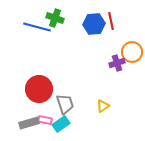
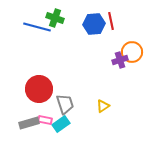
purple cross: moved 3 px right, 3 px up
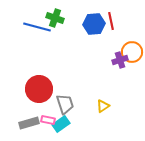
pink rectangle: moved 3 px right
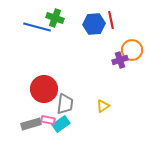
red line: moved 1 px up
orange circle: moved 2 px up
red circle: moved 5 px right
gray trapezoid: rotated 25 degrees clockwise
gray rectangle: moved 2 px right, 1 px down
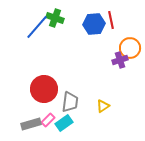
blue line: rotated 64 degrees counterclockwise
orange circle: moved 2 px left, 2 px up
gray trapezoid: moved 5 px right, 2 px up
pink rectangle: rotated 56 degrees counterclockwise
cyan rectangle: moved 3 px right, 1 px up
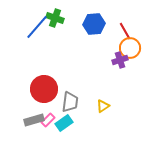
red line: moved 14 px right, 11 px down; rotated 18 degrees counterclockwise
gray rectangle: moved 3 px right, 4 px up
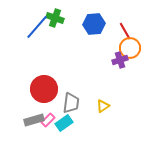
gray trapezoid: moved 1 px right, 1 px down
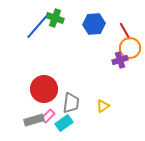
pink rectangle: moved 4 px up
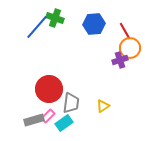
red circle: moved 5 px right
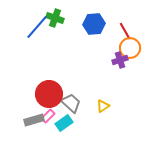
red circle: moved 5 px down
gray trapezoid: rotated 55 degrees counterclockwise
